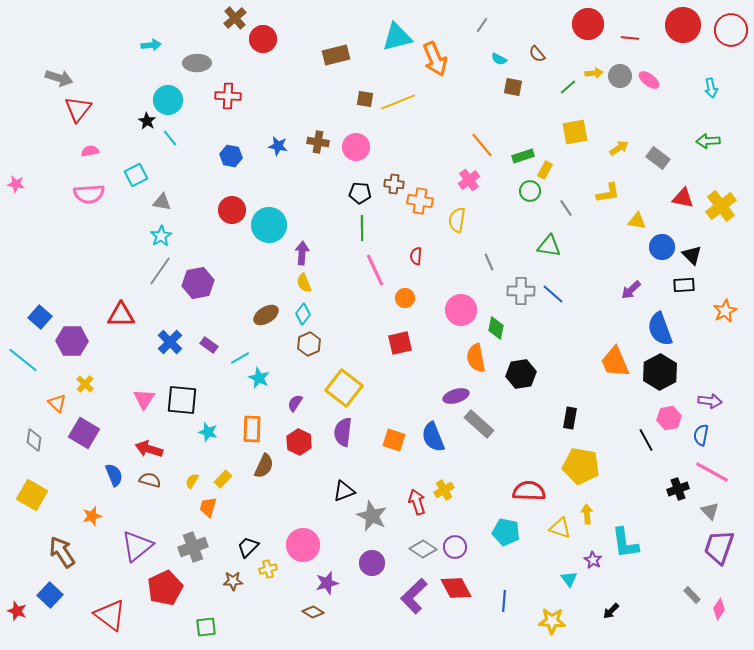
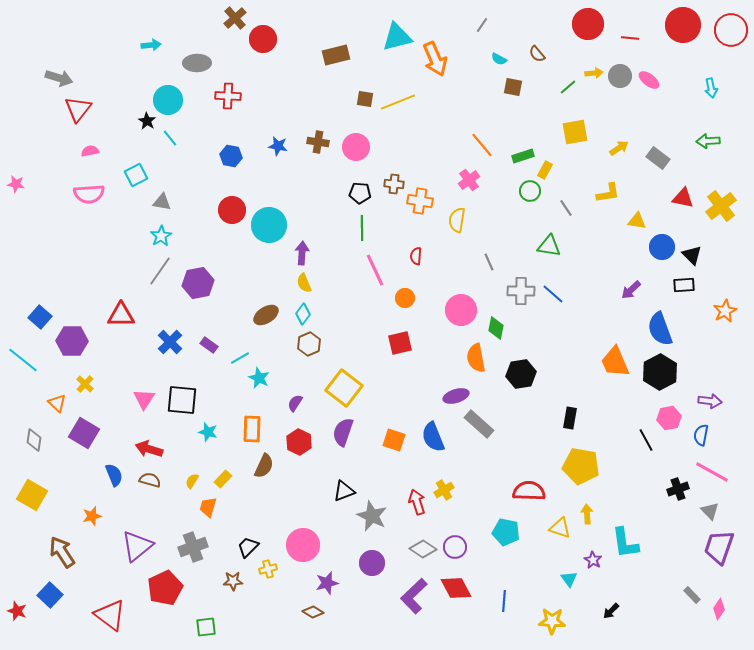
purple semicircle at (343, 432): rotated 12 degrees clockwise
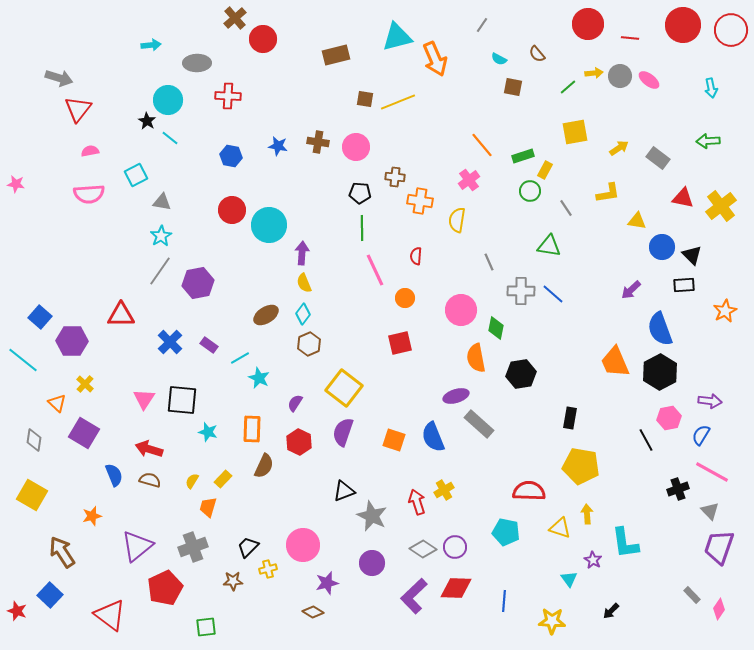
cyan line at (170, 138): rotated 12 degrees counterclockwise
brown cross at (394, 184): moved 1 px right, 7 px up
blue semicircle at (701, 435): rotated 20 degrees clockwise
red diamond at (456, 588): rotated 60 degrees counterclockwise
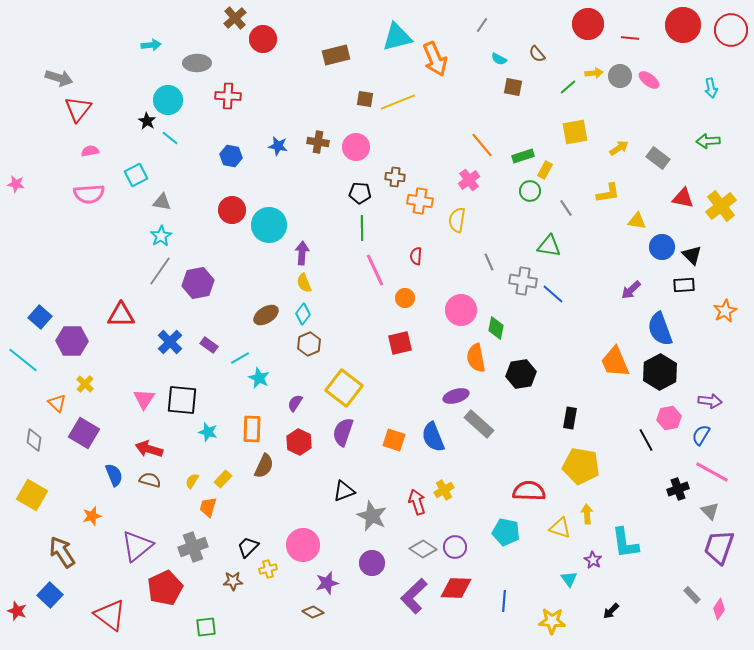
gray cross at (521, 291): moved 2 px right, 10 px up; rotated 8 degrees clockwise
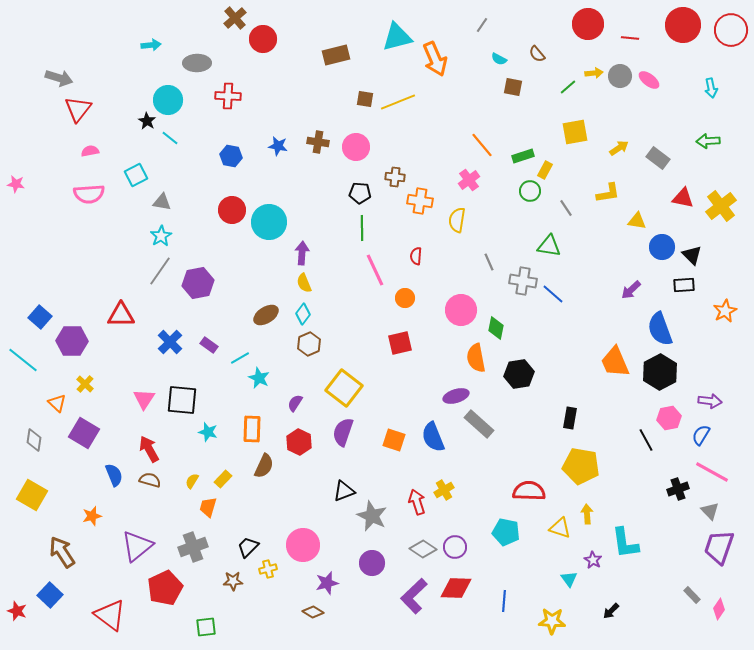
cyan circle at (269, 225): moved 3 px up
black hexagon at (521, 374): moved 2 px left
red arrow at (149, 449): rotated 44 degrees clockwise
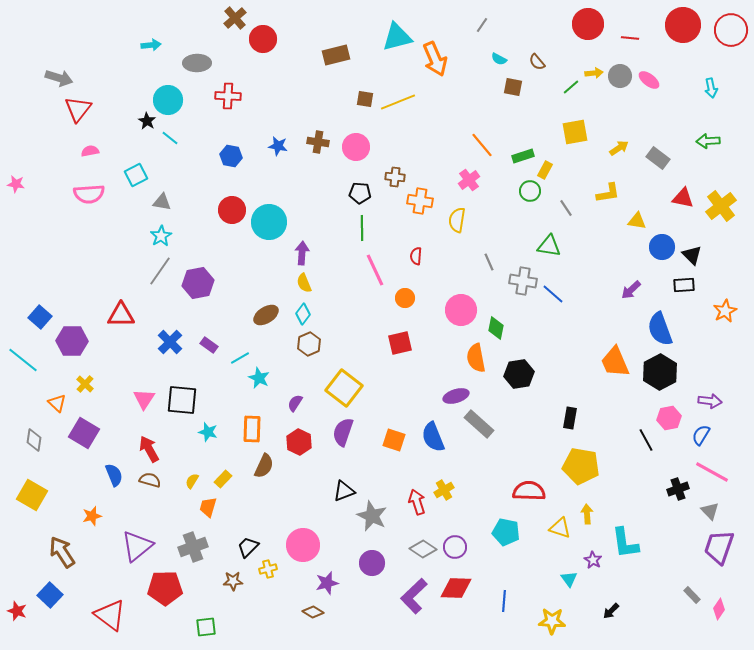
brown semicircle at (537, 54): moved 8 px down
green line at (568, 87): moved 3 px right
red pentagon at (165, 588): rotated 24 degrees clockwise
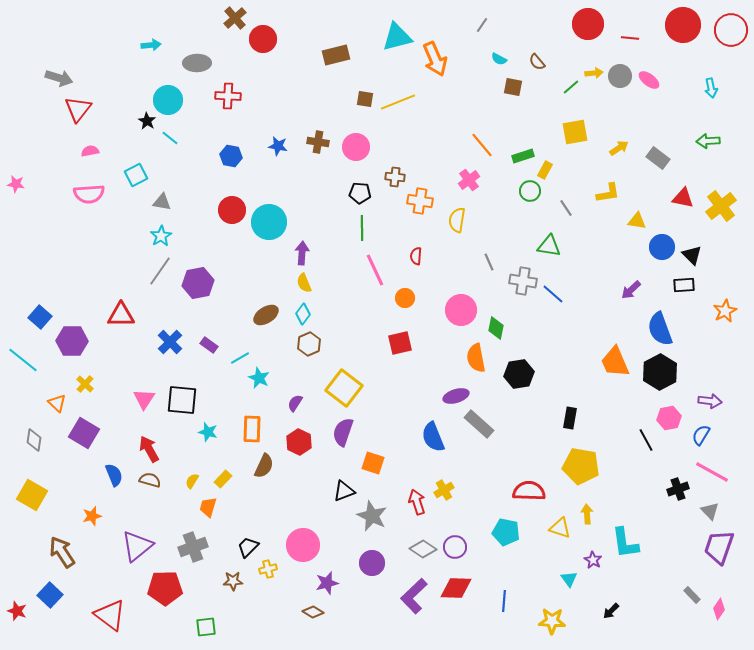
orange square at (394, 440): moved 21 px left, 23 px down
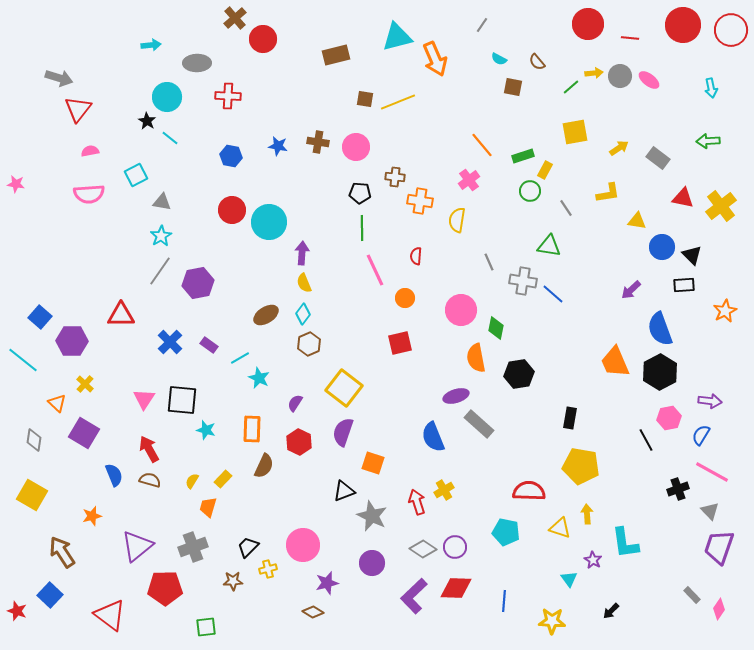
cyan circle at (168, 100): moved 1 px left, 3 px up
cyan star at (208, 432): moved 2 px left, 2 px up
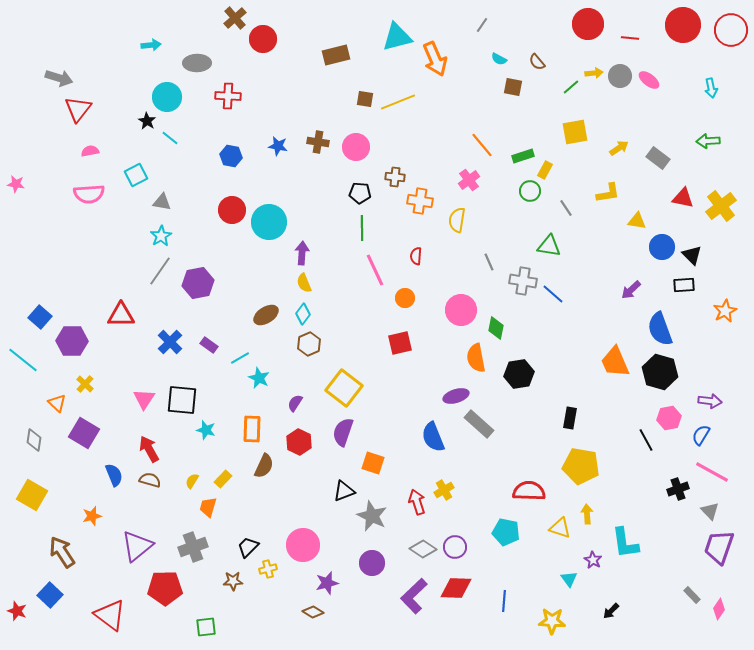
black hexagon at (660, 372): rotated 16 degrees counterclockwise
